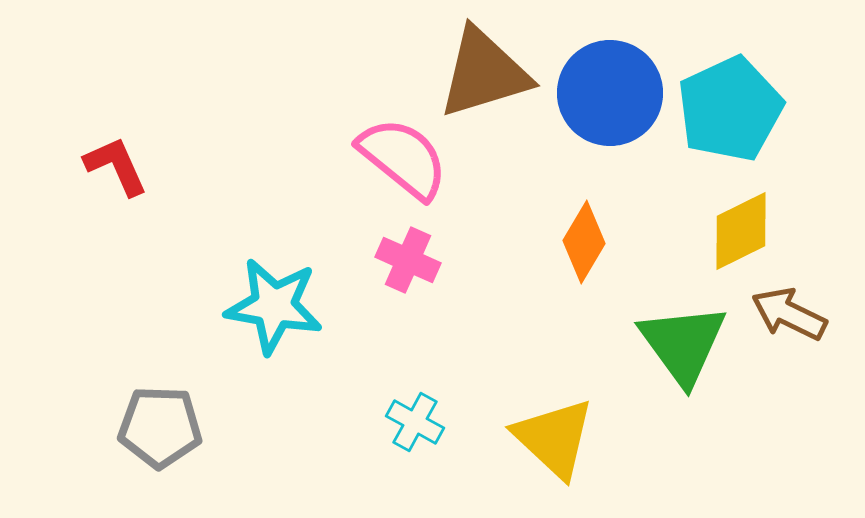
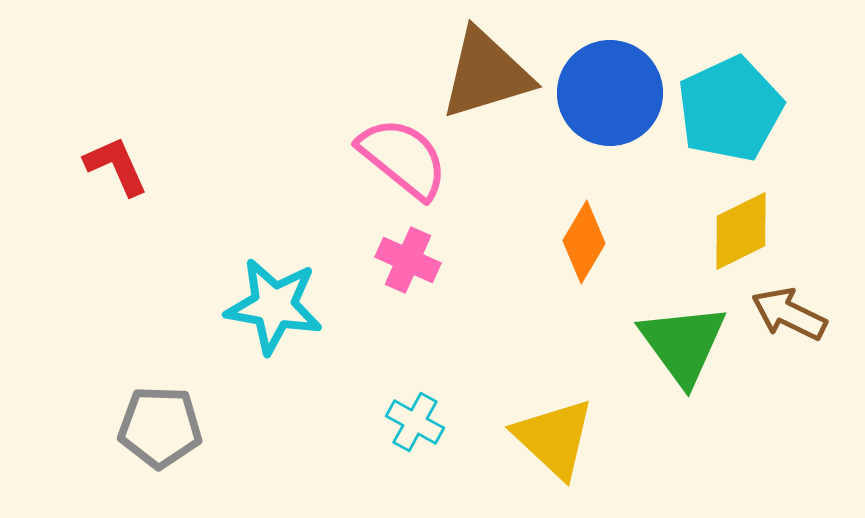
brown triangle: moved 2 px right, 1 px down
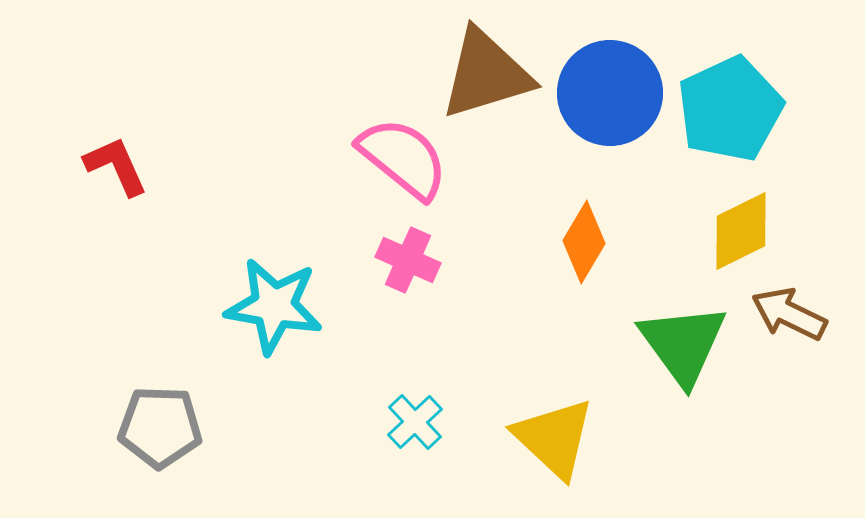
cyan cross: rotated 18 degrees clockwise
